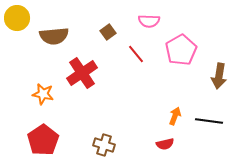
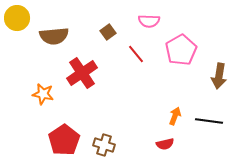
red pentagon: moved 21 px right
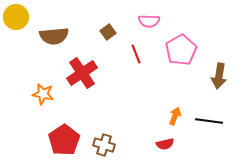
yellow circle: moved 1 px left, 1 px up
red line: rotated 18 degrees clockwise
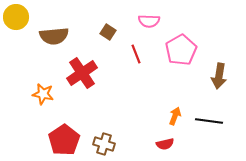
brown square: rotated 21 degrees counterclockwise
brown cross: moved 1 px up
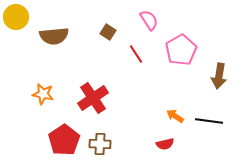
pink semicircle: moved 1 px up; rotated 125 degrees counterclockwise
red line: rotated 12 degrees counterclockwise
red cross: moved 11 px right, 25 px down
orange arrow: rotated 78 degrees counterclockwise
brown cross: moved 4 px left; rotated 15 degrees counterclockwise
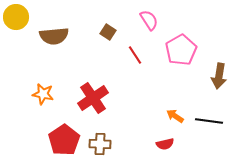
red line: moved 1 px left, 1 px down
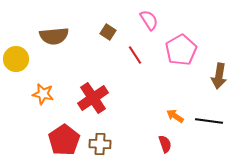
yellow circle: moved 42 px down
red semicircle: rotated 96 degrees counterclockwise
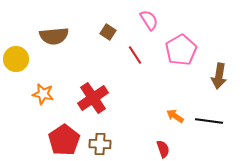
red semicircle: moved 2 px left, 5 px down
